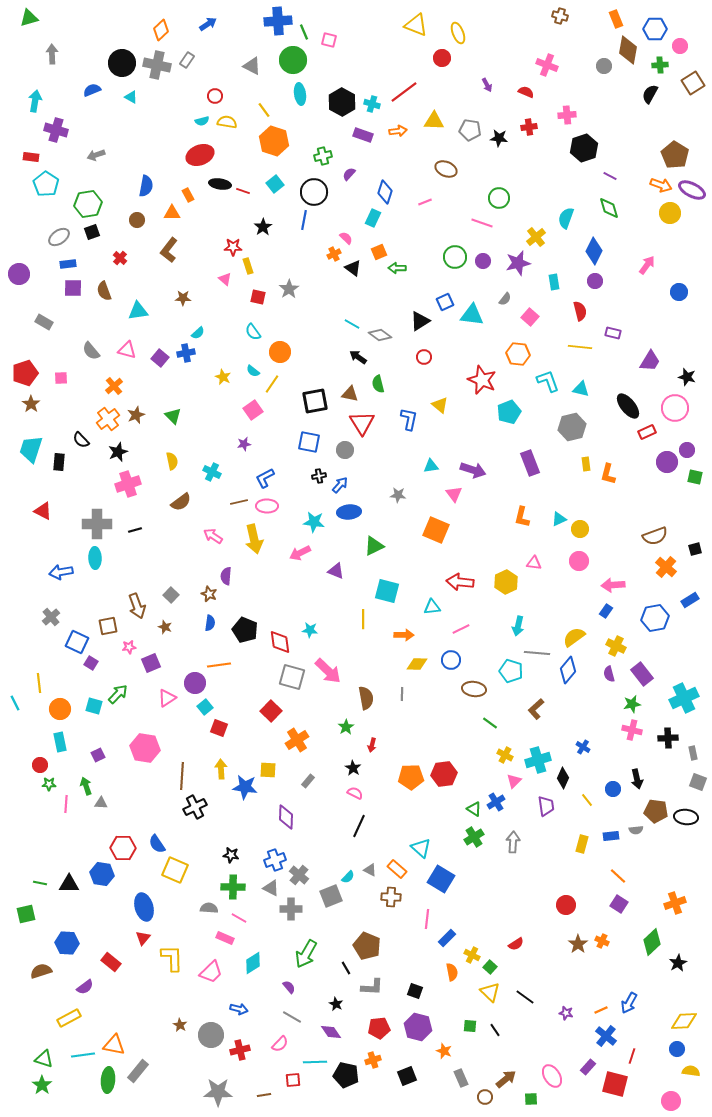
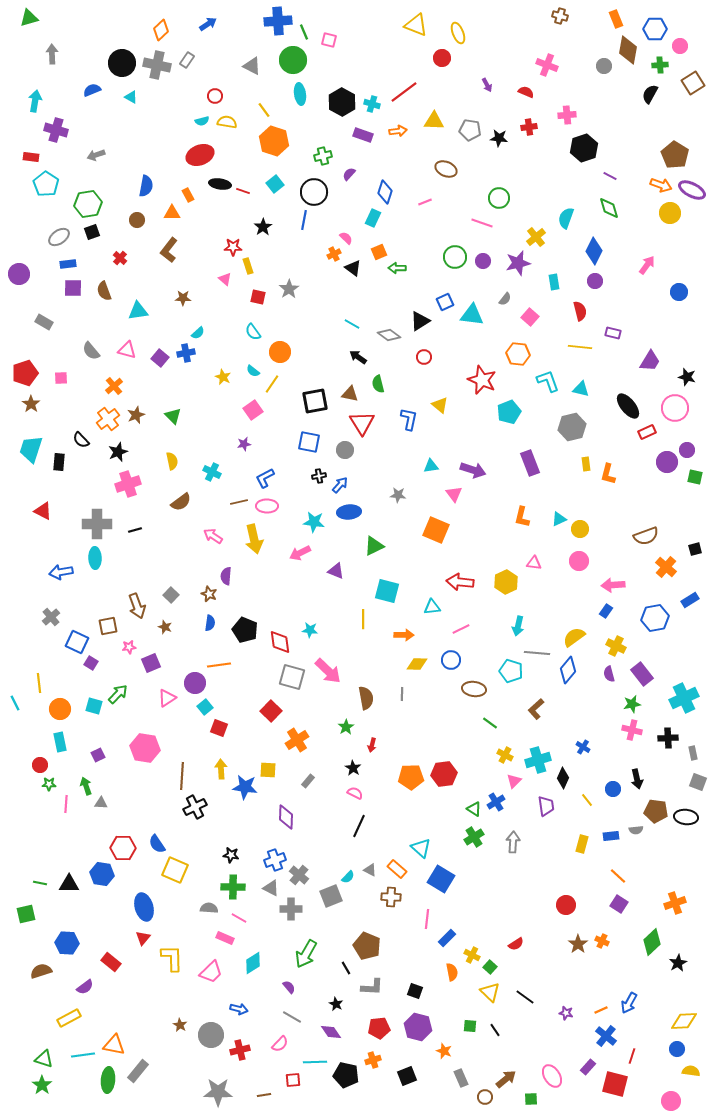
gray diamond at (380, 335): moved 9 px right
brown semicircle at (655, 536): moved 9 px left
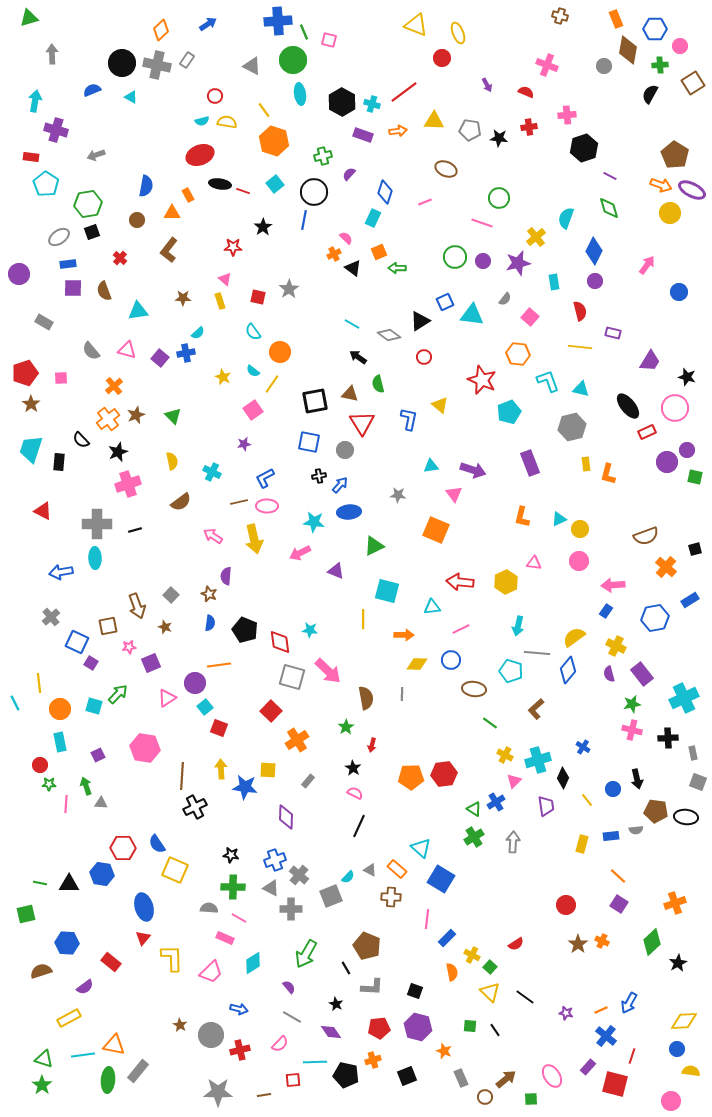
yellow rectangle at (248, 266): moved 28 px left, 35 px down
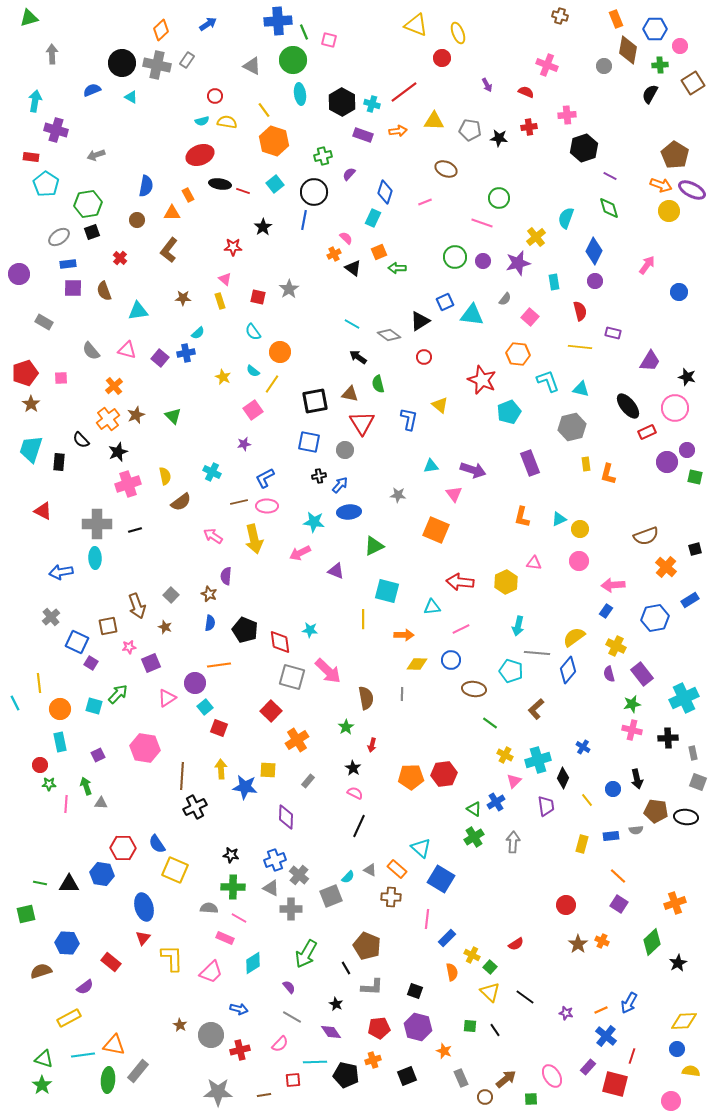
yellow circle at (670, 213): moved 1 px left, 2 px up
yellow semicircle at (172, 461): moved 7 px left, 15 px down
